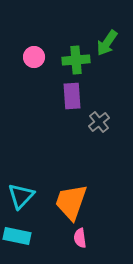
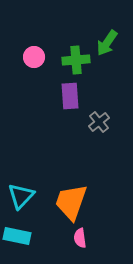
purple rectangle: moved 2 px left
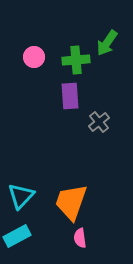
cyan rectangle: rotated 40 degrees counterclockwise
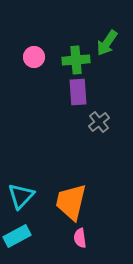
purple rectangle: moved 8 px right, 4 px up
orange trapezoid: rotated 6 degrees counterclockwise
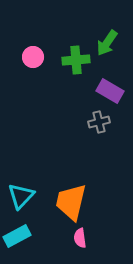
pink circle: moved 1 px left
purple rectangle: moved 32 px right, 1 px up; rotated 56 degrees counterclockwise
gray cross: rotated 25 degrees clockwise
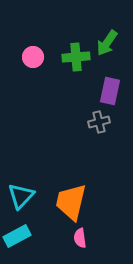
green cross: moved 3 px up
purple rectangle: rotated 72 degrees clockwise
